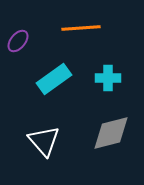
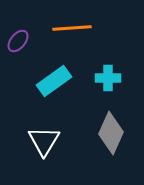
orange line: moved 9 px left
cyan rectangle: moved 2 px down
gray diamond: rotated 51 degrees counterclockwise
white triangle: rotated 12 degrees clockwise
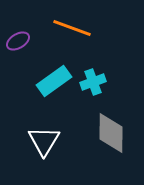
orange line: rotated 24 degrees clockwise
purple ellipse: rotated 20 degrees clockwise
cyan cross: moved 15 px left, 4 px down; rotated 20 degrees counterclockwise
gray diamond: rotated 24 degrees counterclockwise
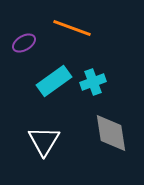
purple ellipse: moved 6 px right, 2 px down
gray diamond: rotated 9 degrees counterclockwise
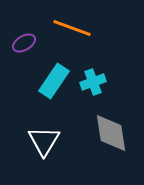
cyan rectangle: rotated 20 degrees counterclockwise
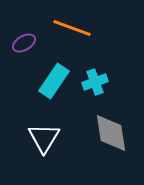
cyan cross: moved 2 px right
white triangle: moved 3 px up
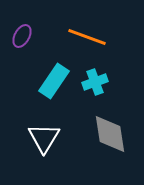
orange line: moved 15 px right, 9 px down
purple ellipse: moved 2 px left, 7 px up; rotated 30 degrees counterclockwise
gray diamond: moved 1 px left, 1 px down
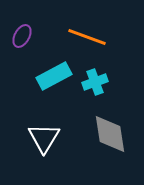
cyan rectangle: moved 5 px up; rotated 28 degrees clockwise
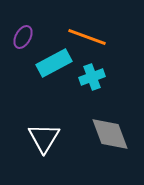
purple ellipse: moved 1 px right, 1 px down
cyan rectangle: moved 13 px up
cyan cross: moved 3 px left, 5 px up
gray diamond: rotated 12 degrees counterclockwise
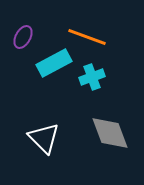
gray diamond: moved 1 px up
white triangle: rotated 16 degrees counterclockwise
